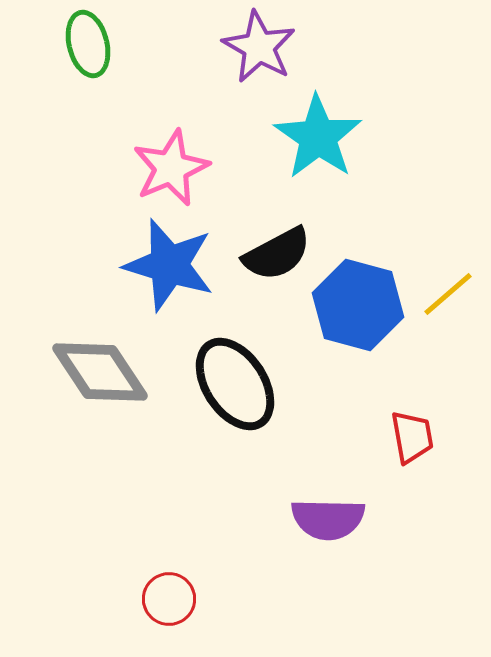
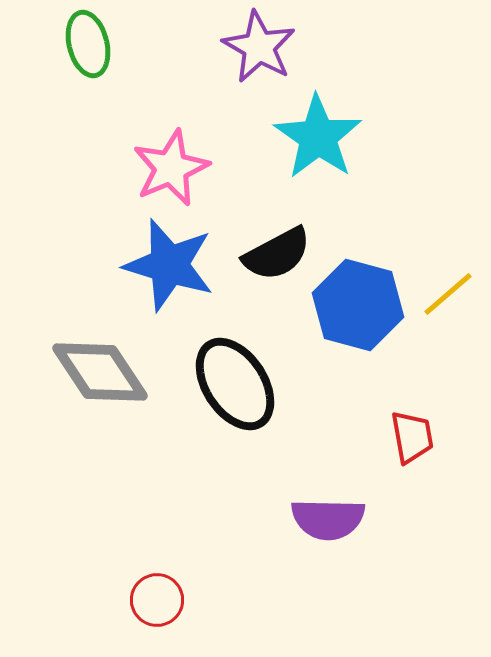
red circle: moved 12 px left, 1 px down
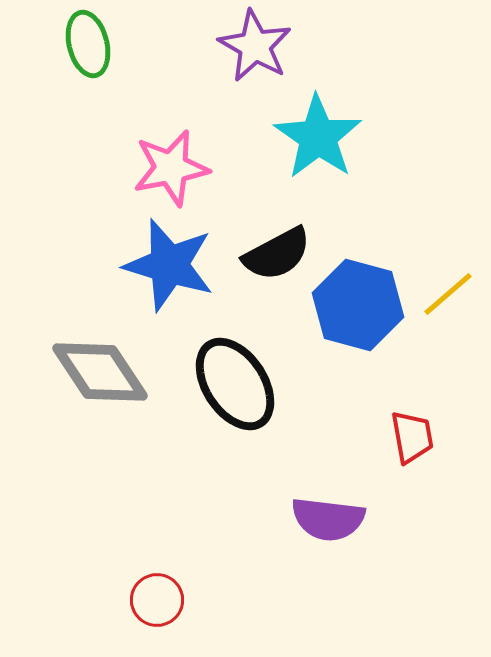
purple star: moved 4 px left, 1 px up
pink star: rotated 12 degrees clockwise
purple semicircle: rotated 6 degrees clockwise
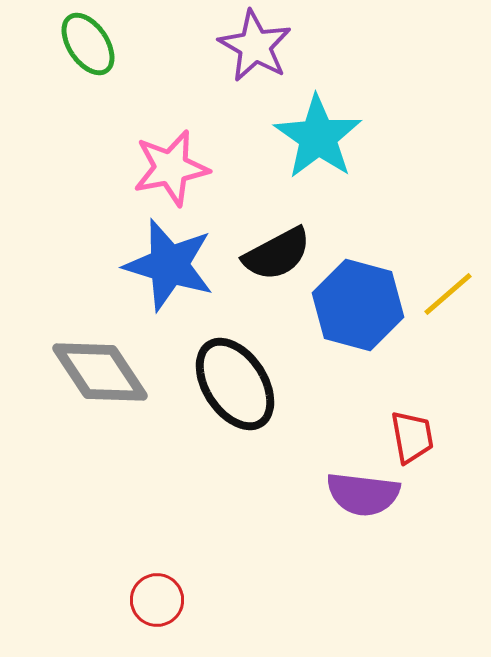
green ellipse: rotated 20 degrees counterclockwise
purple semicircle: moved 35 px right, 25 px up
